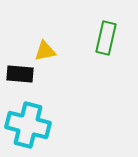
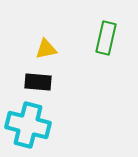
yellow triangle: moved 1 px right, 2 px up
black rectangle: moved 18 px right, 8 px down
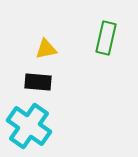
cyan cross: moved 1 px right, 1 px down; rotated 21 degrees clockwise
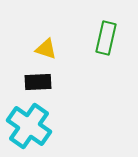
yellow triangle: rotated 30 degrees clockwise
black rectangle: rotated 8 degrees counterclockwise
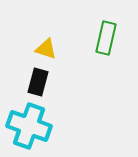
black rectangle: rotated 72 degrees counterclockwise
cyan cross: rotated 15 degrees counterclockwise
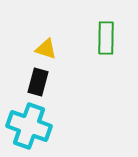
green rectangle: rotated 12 degrees counterclockwise
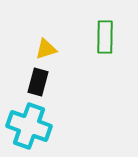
green rectangle: moved 1 px left, 1 px up
yellow triangle: rotated 35 degrees counterclockwise
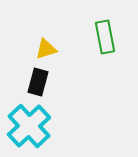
green rectangle: rotated 12 degrees counterclockwise
cyan cross: rotated 27 degrees clockwise
